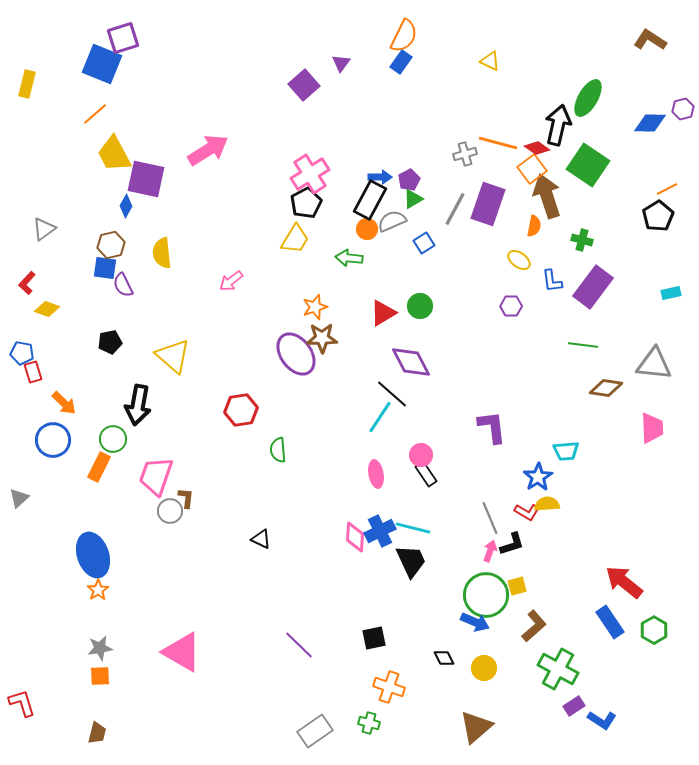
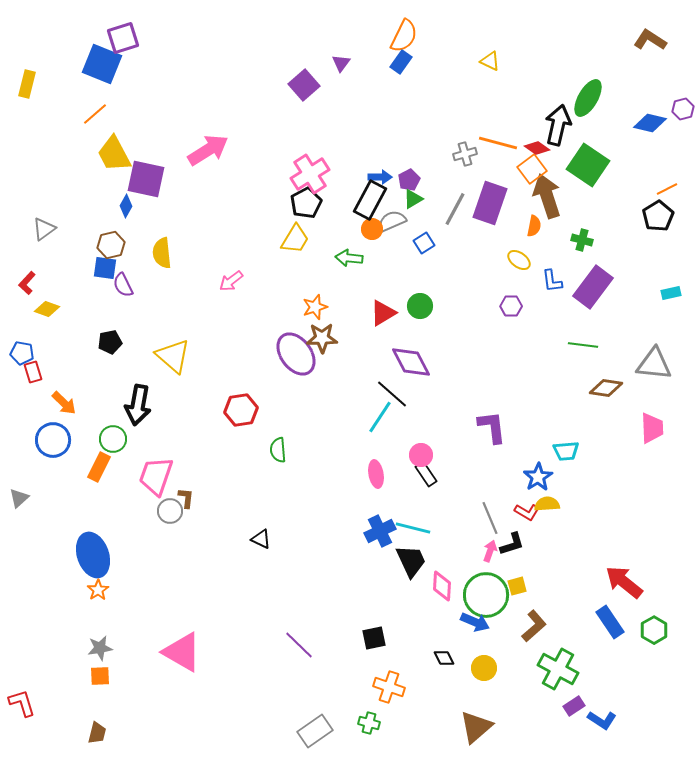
blue diamond at (650, 123): rotated 12 degrees clockwise
purple rectangle at (488, 204): moved 2 px right, 1 px up
orange circle at (367, 229): moved 5 px right
pink diamond at (355, 537): moved 87 px right, 49 px down
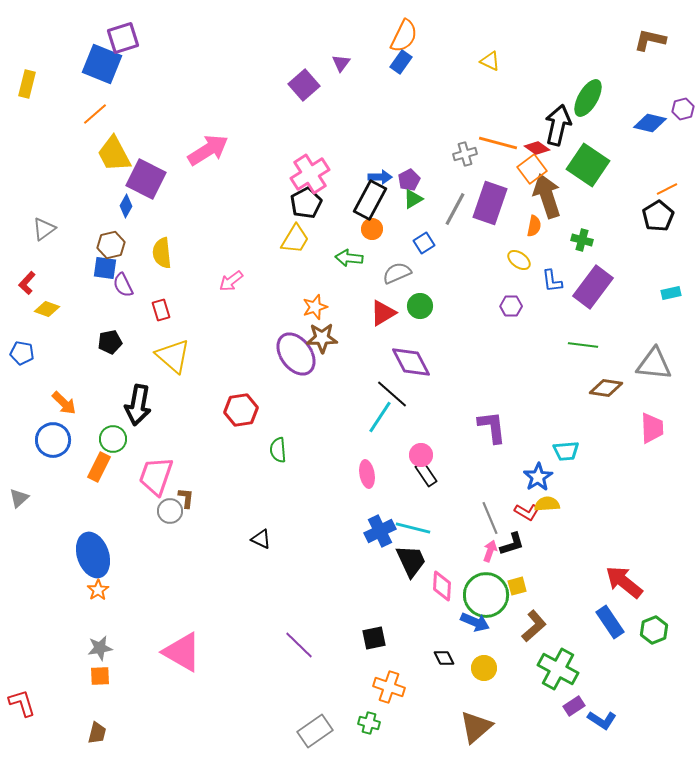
brown L-shape at (650, 40): rotated 20 degrees counterclockwise
purple square at (146, 179): rotated 15 degrees clockwise
gray semicircle at (392, 221): moved 5 px right, 52 px down
red rectangle at (33, 372): moved 128 px right, 62 px up
pink ellipse at (376, 474): moved 9 px left
green hexagon at (654, 630): rotated 8 degrees clockwise
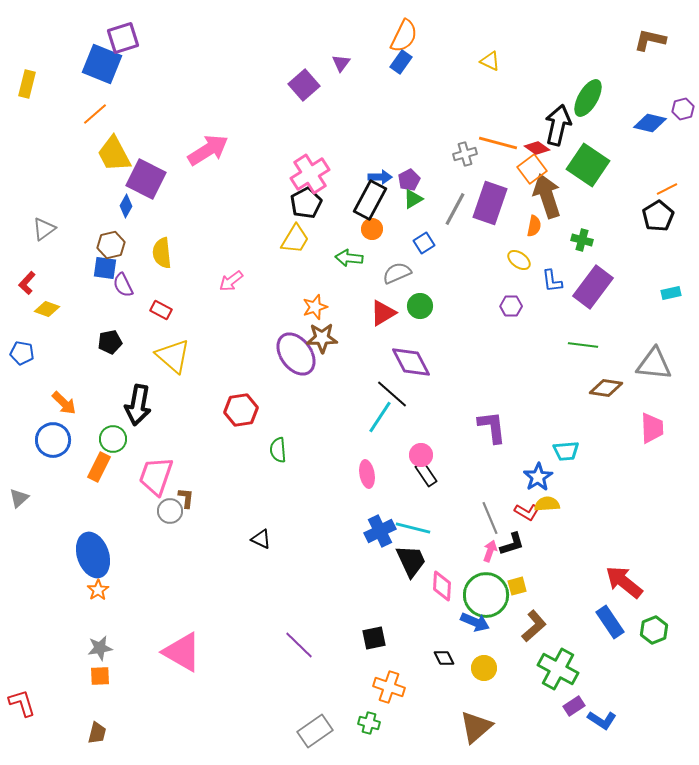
red rectangle at (161, 310): rotated 45 degrees counterclockwise
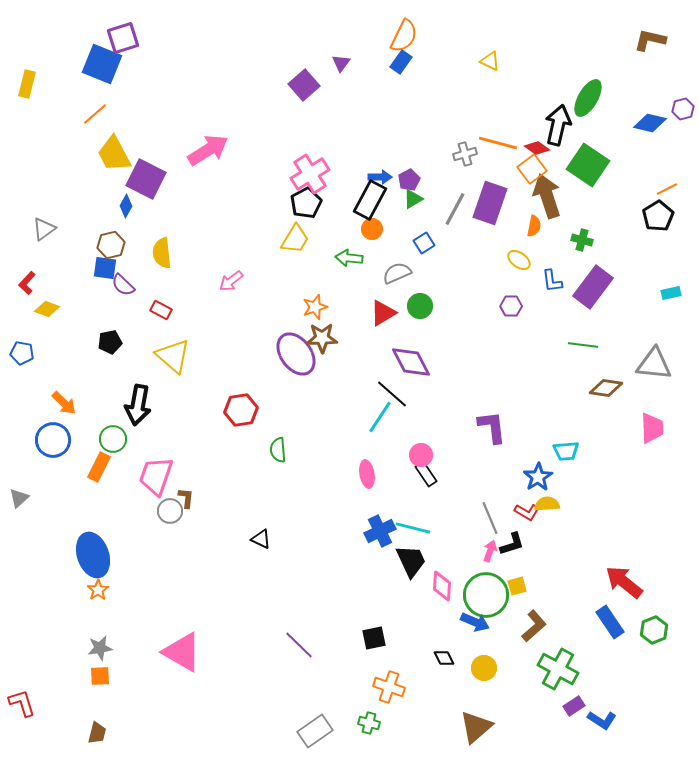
purple semicircle at (123, 285): rotated 20 degrees counterclockwise
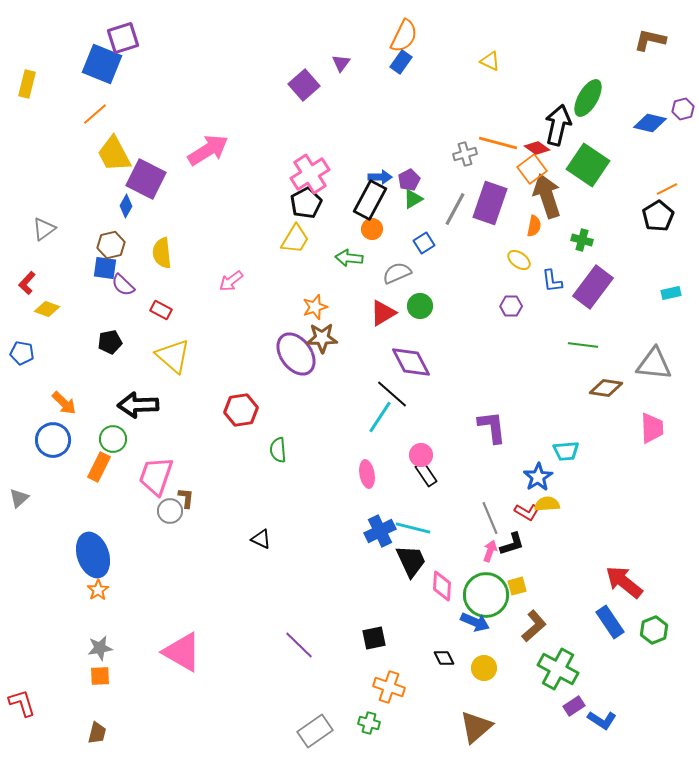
black arrow at (138, 405): rotated 78 degrees clockwise
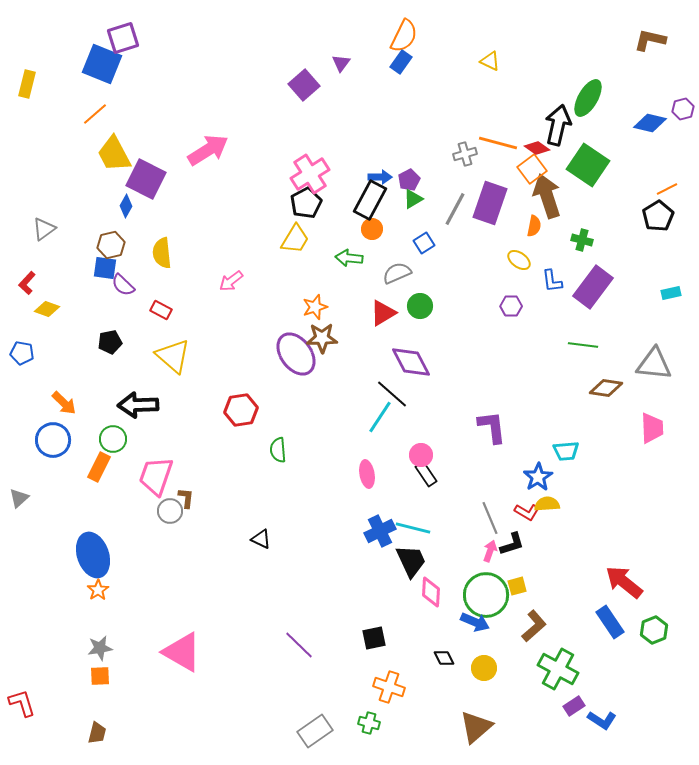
pink diamond at (442, 586): moved 11 px left, 6 px down
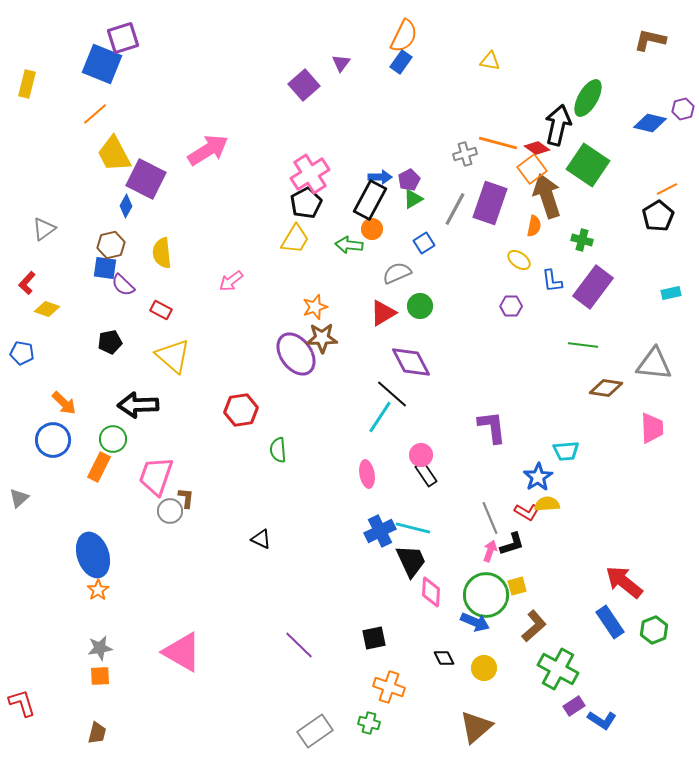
yellow triangle at (490, 61): rotated 15 degrees counterclockwise
green arrow at (349, 258): moved 13 px up
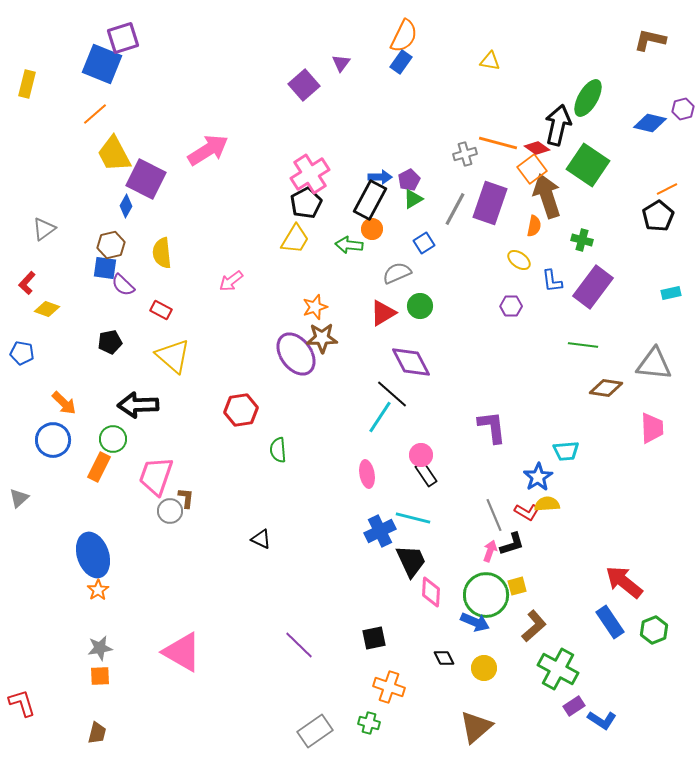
gray line at (490, 518): moved 4 px right, 3 px up
cyan line at (413, 528): moved 10 px up
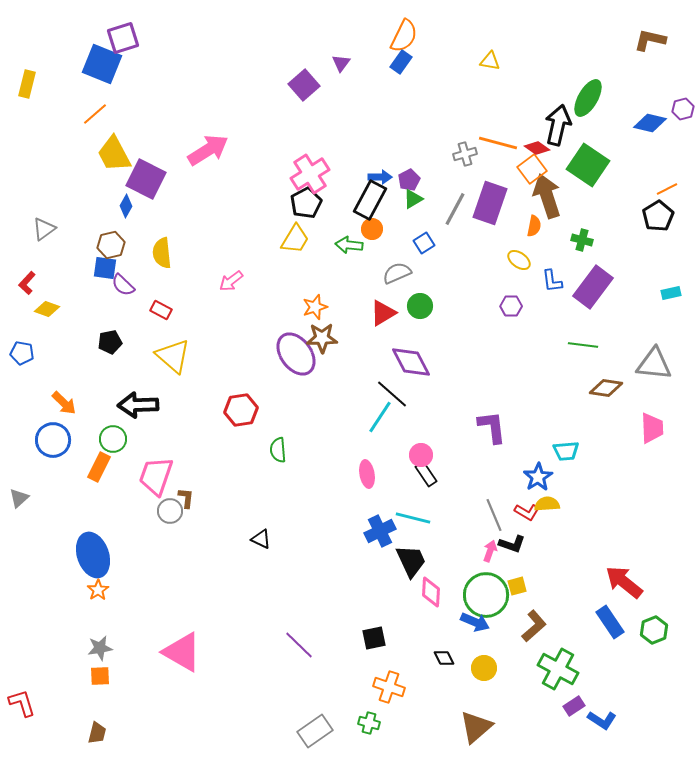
black L-shape at (512, 544): rotated 36 degrees clockwise
